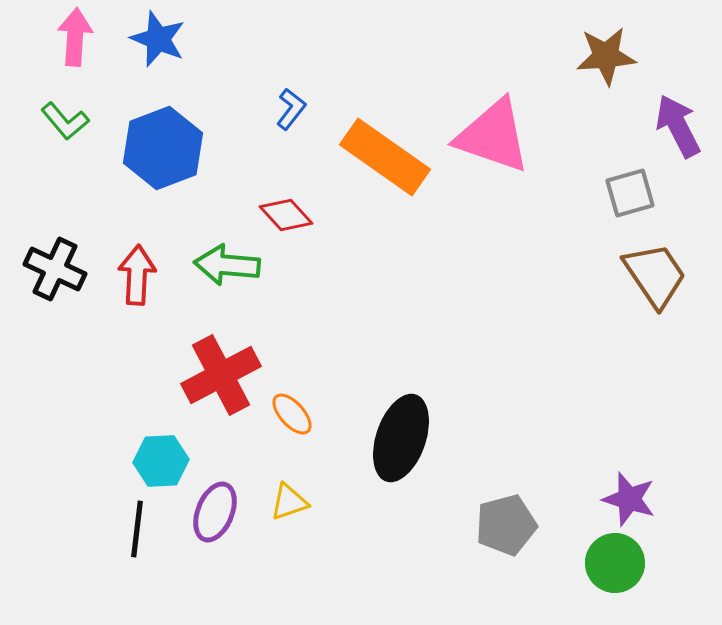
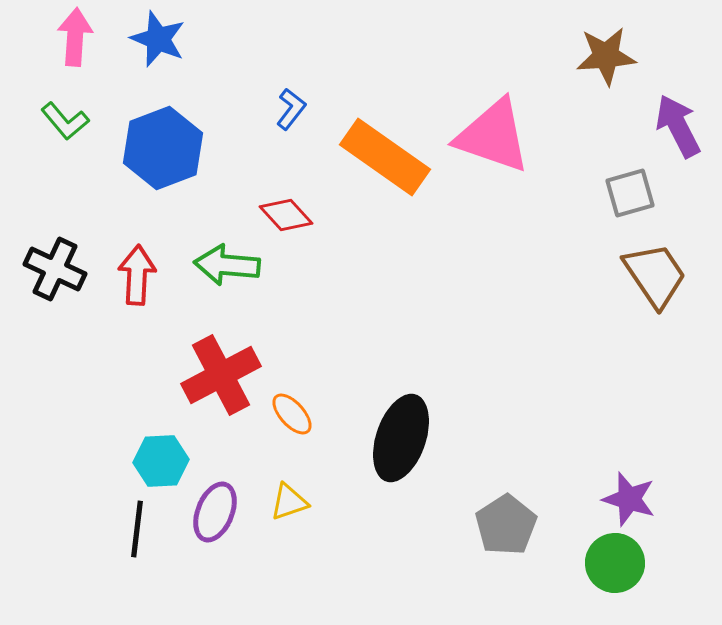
gray pentagon: rotated 18 degrees counterclockwise
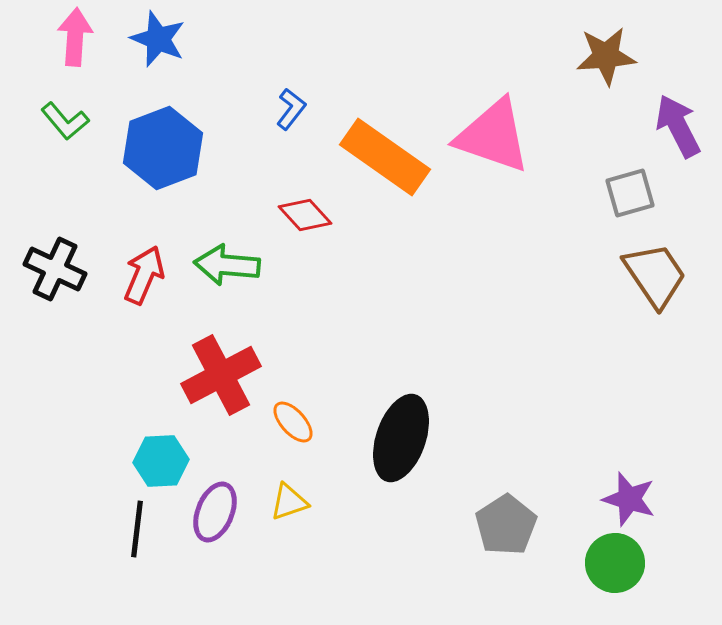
red diamond: moved 19 px right
red arrow: moved 7 px right; rotated 20 degrees clockwise
orange ellipse: moved 1 px right, 8 px down
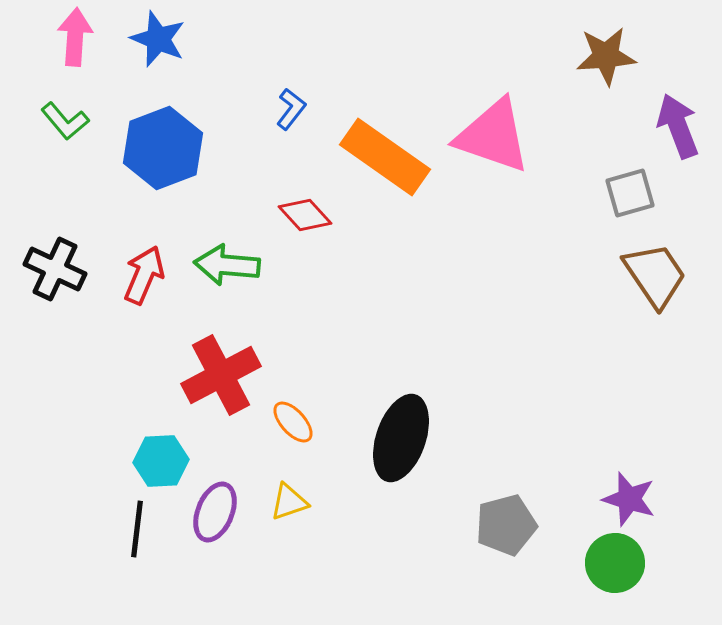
purple arrow: rotated 6 degrees clockwise
gray pentagon: rotated 18 degrees clockwise
